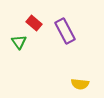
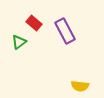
green triangle: rotated 28 degrees clockwise
yellow semicircle: moved 2 px down
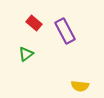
green triangle: moved 7 px right, 12 px down
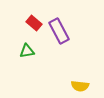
purple rectangle: moved 6 px left
green triangle: moved 1 px right, 3 px up; rotated 28 degrees clockwise
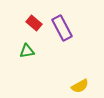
purple rectangle: moved 3 px right, 3 px up
yellow semicircle: rotated 36 degrees counterclockwise
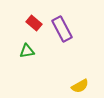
purple rectangle: moved 1 px down
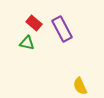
green triangle: moved 8 px up; rotated 21 degrees clockwise
yellow semicircle: rotated 96 degrees clockwise
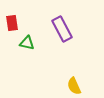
red rectangle: moved 22 px left; rotated 42 degrees clockwise
yellow semicircle: moved 6 px left
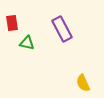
yellow semicircle: moved 9 px right, 3 px up
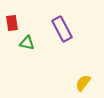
yellow semicircle: rotated 60 degrees clockwise
